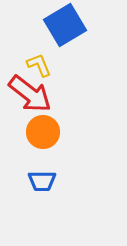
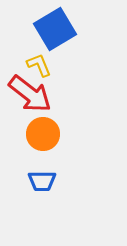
blue square: moved 10 px left, 4 px down
orange circle: moved 2 px down
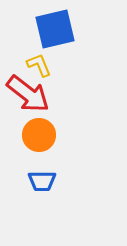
blue square: rotated 18 degrees clockwise
red arrow: moved 2 px left
orange circle: moved 4 px left, 1 px down
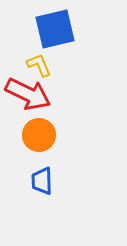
red arrow: rotated 12 degrees counterclockwise
blue trapezoid: rotated 88 degrees clockwise
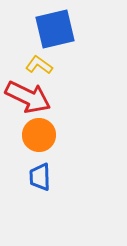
yellow L-shape: rotated 32 degrees counterclockwise
red arrow: moved 3 px down
blue trapezoid: moved 2 px left, 4 px up
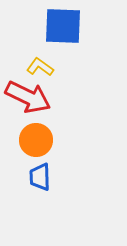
blue square: moved 8 px right, 3 px up; rotated 15 degrees clockwise
yellow L-shape: moved 1 px right, 2 px down
orange circle: moved 3 px left, 5 px down
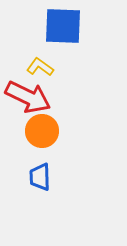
orange circle: moved 6 px right, 9 px up
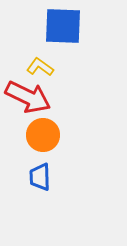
orange circle: moved 1 px right, 4 px down
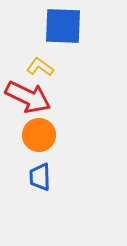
orange circle: moved 4 px left
